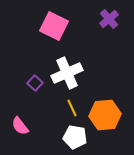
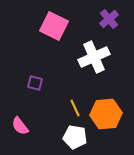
white cross: moved 27 px right, 16 px up
purple square: rotated 28 degrees counterclockwise
yellow line: moved 3 px right
orange hexagon: moved 1 px right, 1 px up
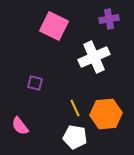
purple cross: rotated 30 degrees clockwise
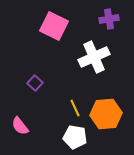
purple square: rotated 28 degrees clockwise
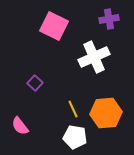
yellow line: moved 2 px left, 1 px down
orange hexagon: moved 1 px up
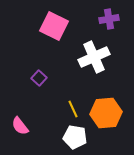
purple square: moved 4 px right, 5 px up
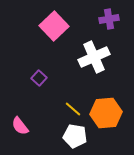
pink square: rotated 20 degrees clockwise
yellow line: rotated 24 degrees counterclockwise
white pentagon: moved 1 px up
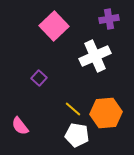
white cross: moved 1 px right, 1 px up
white pentagon: moved 2 px right, 1 px up
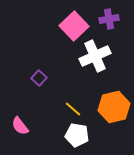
pink square: moved 20 px right
orange hexagon: moved 8 px right, 6 px up; rotated 8 degrees counterclockwise
